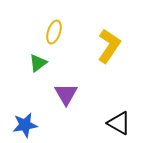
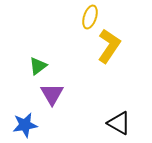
yellow ellipse: moved 36 px right, 15 px up
green triangle: moved 3 px down
purple triangle: moved 14 px left
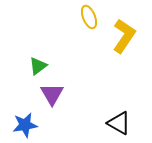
yellow ellipse: moved 1 px left; rotated 40 degrees counterclockwise
yellow L-shape: moved 15 px right, 10 px up
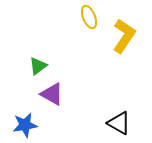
purple triangle: rotated 30 degrees counterclockwise
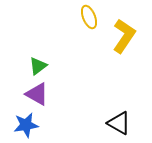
purple triangle: moved 15 px left
blue star: moved 1 px right
